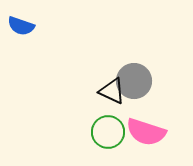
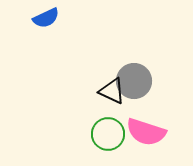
blue semicircle: moved 25 px right, 8 px up; rotated 44 degrees counterclockwise
green circle: moved 2 px down
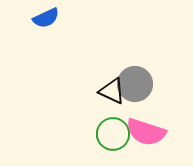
gray circle: moved 1 px right, 3 px down
green circle: moved 5 px right
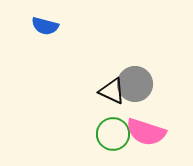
blue semicircle: moved 1 px left, 8 px down; rotated 40 degrees clockwise
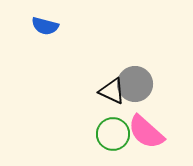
pink semicircle: rotated 24 degrees clockwise
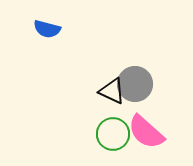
blue semicircle: moved 2 px right, 3 px down
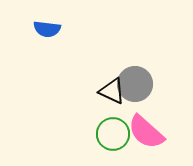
blue semicircle: rotated 8 degrees counterclockwise
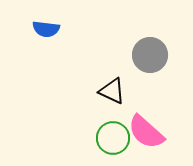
blue semicircle: moved 1 px left
gray circle: moved 15 px right, 29 px up
green circle: moved 4 px down
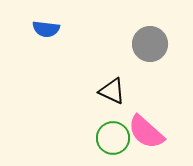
gray circle: moved 11 px up
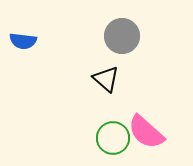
blue semicircle: moved 23 px left, 12 px down
gray circle: moved 28 px left, 8 px up
black triangle: moved 6 px left, 12 px up; rotated 16 degrees clockwise
